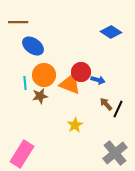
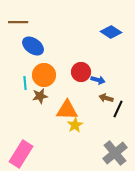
orange triangle: moved 3 px left, 26 px down; rotated 20 degrees counterclockwise
brown arrow: moved 6 px up; rotated 32 degrees counterclockwise
pink rectangle: moved 1 px left
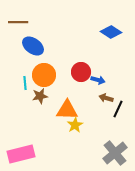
pink rectangle: rotated 44 degrees clockwise
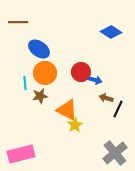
blue ellipse: moved 6 px right, 3 px down
orange circle: moved 1 px right, 2 px up
blue arrow: moved 3 px left
orange triangle: rotated 25 degrees clockwise
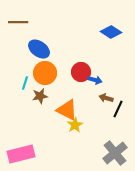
cyan line: rotated 24 degrees clockwise
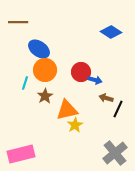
orange circle: moved 3 px up
brown star: moved 5 px right; rotated 21 degrees counterclockwise
orange triangle: rotated 40 degrees counterclockwise
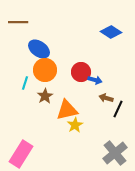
pink rectangle: rotated 44 degrees counterclockwise
